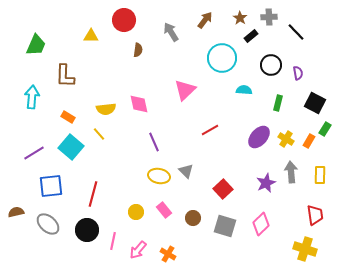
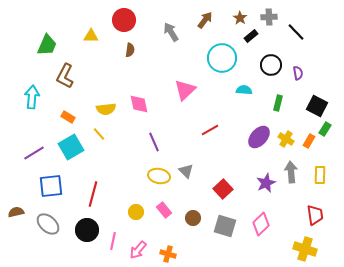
green trapezoid at (36, 45): moved 11 px right
brown semicircle at (138, 50): moved 8 px left
brown L-shape at (65, 76): rotated 25 degrees clockwise
black square at (315, 103): moved 2 px right, 3 px down
cyan square at (71, 147): rotated 20 degrees clockwise
orange cross at (168, 254): rotated 14 degrees counterclockwise
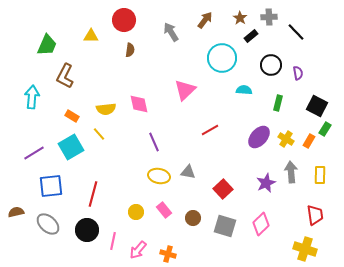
orange rectangle at (68, 117): moved 4 px right, 1 px up
gray triangle at (186, 171): moved 2 px right, 1 px down; rotated 35 degrees counterclockwise
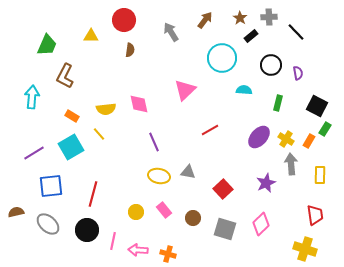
gray arrow at (291, 172): moved 8 px up
gray square at (225, 226): moved 3 px down
pink arrow at (138, 250): rotated 54 degrees clockwise
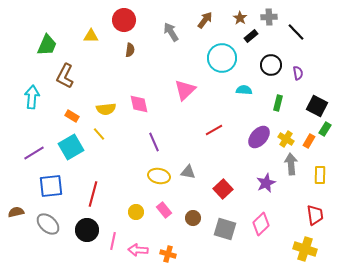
red line at (210, 130): moved 4 px right
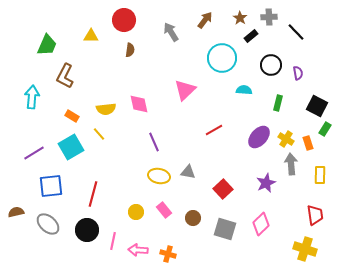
orange rectangle at (309, 141): moved 1 px left, 2 px down; rotated 48 degrees counterclockwise
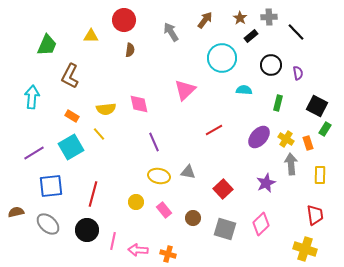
brown L-shape at (65, 76): moved 5 px right
yellow circle at (136, 212): moved 10 px up
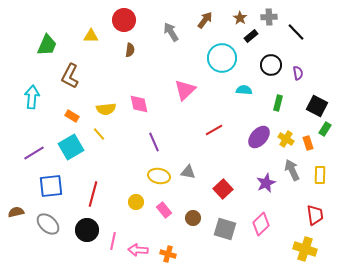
gray arrow at (291, 164): moved 1 px right, 6 px down; rotated 20 degrees counterclockwise
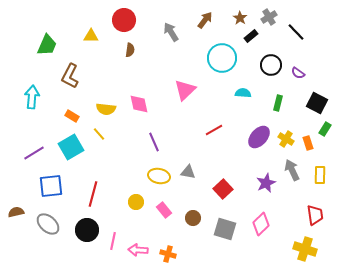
gray cross at (269, 17): rotated 28 degrees counterclockwise
purple semicircle at (298, 73): rotated 136 degrees clockwise
cyan semicircle at (244, 90): moved 1 px left, 3 px down
black square at (317, 106): moved 3 px up
yellow semicircle at (106, 109): rotated 12 degrees clockwise
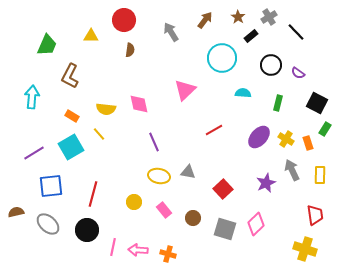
brown star at (240, 18): moved 2 px left, 1 px up
yellow circle at (136, 202): moved 2 px left
pink diamond at (261, 224): moved 5 px left
pink line at (113, 241): moved 6 px down
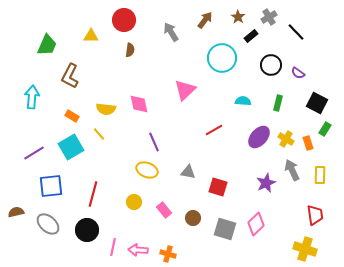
cyan semicircle at (243, 93): moved 8 px down
yellow ellipse at (159, 176): moved 12 px left, 6 px up; rotated 10 degrees clockwise
red square at (223, 189): moved 5 px left, 2 px up; rotated 30 degrees counterclockwise
